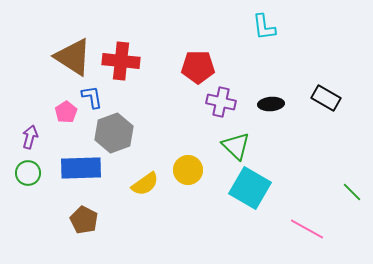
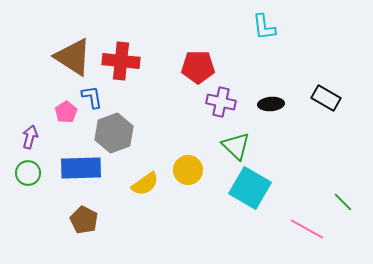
green line: moved 9 px left, 10 px down
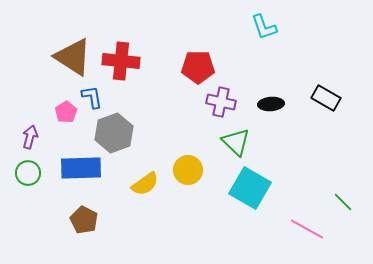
cyan L-shape: rotated 12 degrees counterclockwise
green triangle: moved 4 px up
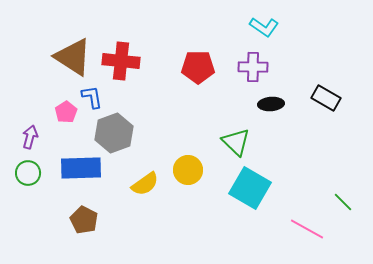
cyan L-shape: rotated 36 degrees counterclockwise
purple cross: moved 32 px right, 35 px up; rotated 12 degrees counterclockwise
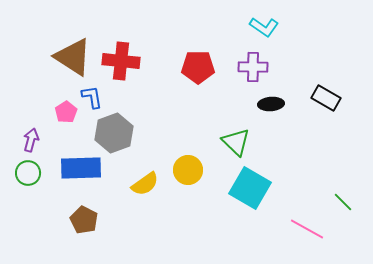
purple arrow: moved 1 px right, 3 px down
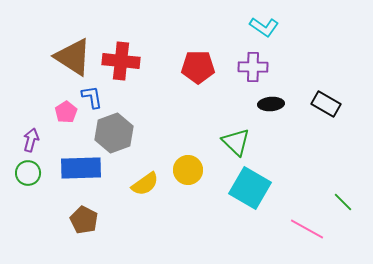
black rectangle: moved 6 px down
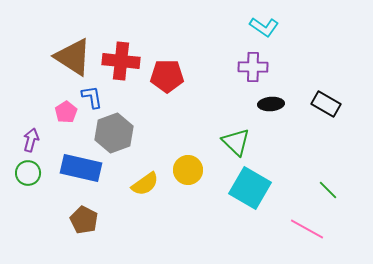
red pentagon: moved 31 px left, 9 px down
blue rectangle: rotated 15 degrees clockwise
green line: moved 15 px left, 12 px up
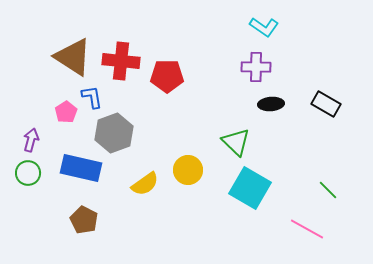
purple cross: moved 3 px right
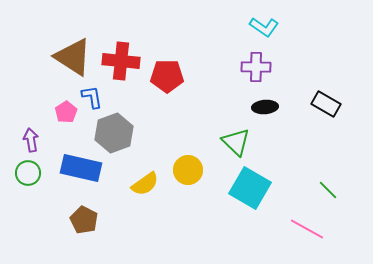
black ellipse: moved 6 px left, 3 px down
purple arrow: rotated 25 degrees counterclockwise
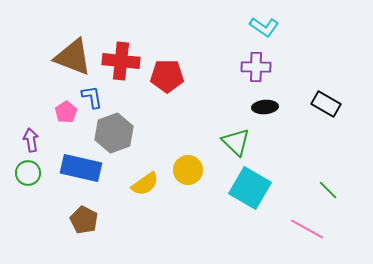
brown triangle: rotated 12 degrees counterclockwise
